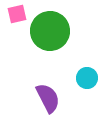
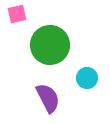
green circle: moved 14 px down
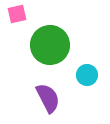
cyan circle: moved 3 px up
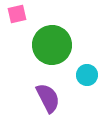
green circle: moved 2 px right
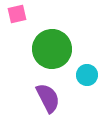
green circle: moved 4 px down
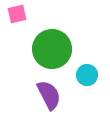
purple semicircle: moved 1 px right, 3 px up
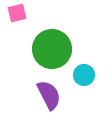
pink square: moved 1 px up
cyan circle: moved 3 px left
